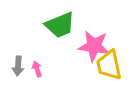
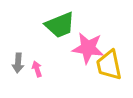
pink star: moved 6 px left, 2 px down
gray arrow: moved 3 px up
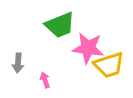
yellow trapezoid: rotated 96 degrees counterclockwise
pink arrow: moved 8 px right, 11 px down
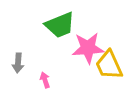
pink star: rotated 12 degrees counterclockwise
yellow trapezoid: rotated 84 degrees clockwise
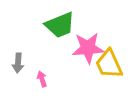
yellow trapezoid: moved 1 px up
pink arrow: moved 3 px left, 1 px up
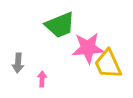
yellow trapezoid: moved 1 px left
pink arrow: rotated 21 degrees clockwise
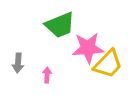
yellow trapezoid: rotated 112 degrees counterclockwise
pink arrow: moved 5 px right, 4 px up
